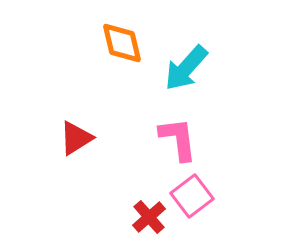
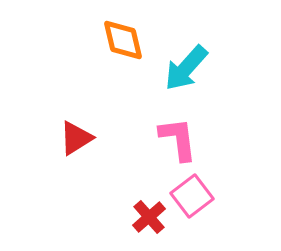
orange diamond: moved 1 px right, 3 px up
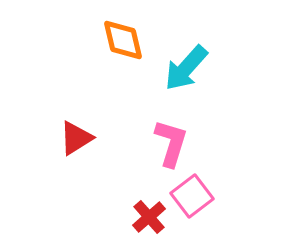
pink L-shape: moved 7 px left, 4 px down; rotated 24 degrees clockwise
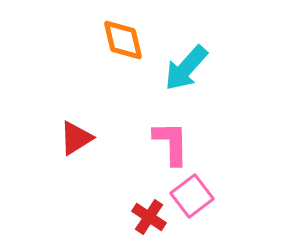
pink L-shape: rotated 18 degrees counterclockwise
red cross: rotated 16 degrees counterclockwise
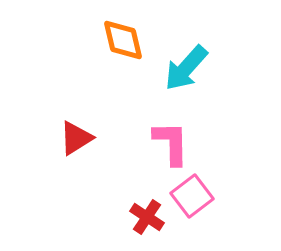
red cross: moved 2 px left
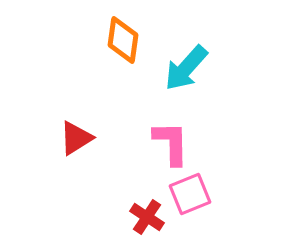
orange diamond: rotated 21 degrees clockwise
pink square: moved 2 px left, 2 px up; rotated 15 degrees clockwise
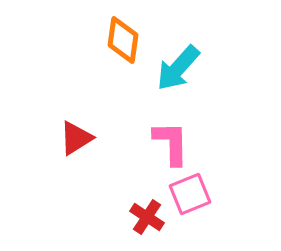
cyan arrow: moved 8 px left
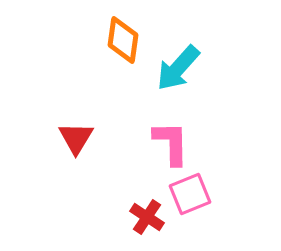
red triangle: rotated 27 degrees counterclockwise
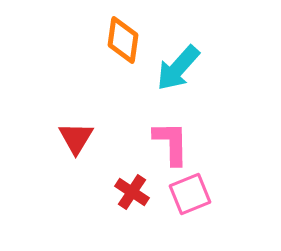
red cross: moved 15 px left, 25 px up
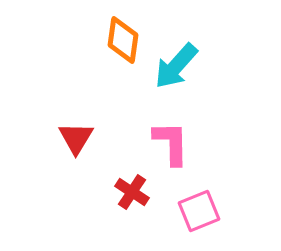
cyan arrow: moved 2 px left, 2 px up
pink square: moved 9 px right, 17 px down
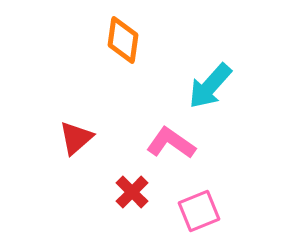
cyan arrow: moved 34 px right, 20 px down
red triangle: rotated 18 degrees clockwise
pink L-shape: rotated 54 degrees counterclockwise
red cross: rotated 12 degrees clockwise
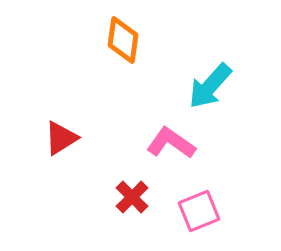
red triangle: moved 15 px left; rotated 9 degrees clockwise
red cross: moved 5 px down
